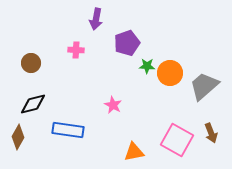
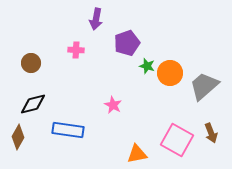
green star: rotated 14 degrees clockwise
orange triangle: moved 3 px right, 2 px down
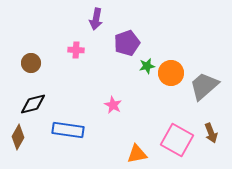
green star: rotated 28 degrees counterclockwise
orange circle: moved 1 px right
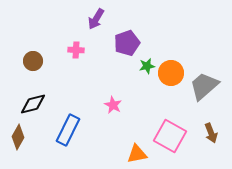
purple arrow: rotated 20 degrees clockwise
brown circle: moved 2 px right, 2 px up
blue rectangle: rotated 72 degrees counterclockwise
pink square: moved 7 px left, 4 px up
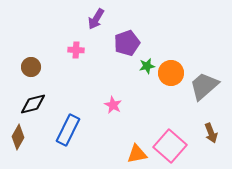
brown circle: moved 2 px left, 6 px down
pink square: moved 10 px down; rotated 12 degrees clockwise
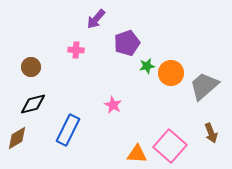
purple arrow: rotated 10 degrees clockwise
brown diamond: moved 1 px left, 1 px down; rotated 30 degrees clockwise
orange triangle: rotated 15 degrees clockwise
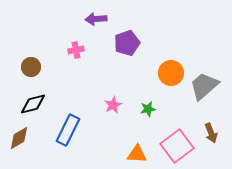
purple arrow: rotated 45 degrees clockwise
pink cross: rotated 14 degrees counterclockwise
green star: moved 1 px right, 43 px down
pink star: rotated 18 degrees clockwise
brown diamond: moved 2 px right
pink square: moved 7 px right; rotated 12 degrees clockwise
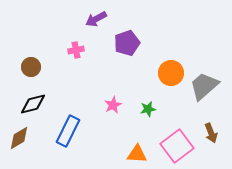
purple arrow: rotated 25 degrees counterclockwise
blue rectangle: moved 1 px down
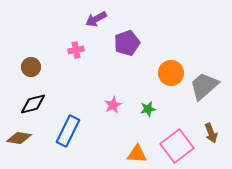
brown diamond: rotated 40 degrees clockwise
